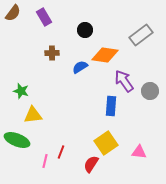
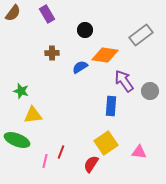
purple rectangle: moved 3 px right, 3 px up
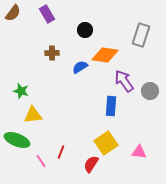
gray rectangle: rotated 35 degrees counterclockwise
pink line: moved 4 px left; rotated 48 degrees counterclockwise
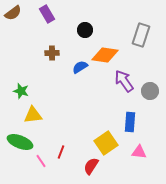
brown semicircle: rotated 18 degrees clockwise
blue rectangle: moved 19 px right, 16 px down
green ellipse: moved 3 px right, 2 px down
red semicircle: moved 2 px down
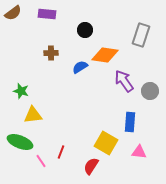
purple rectangle: rotated 54 degrees counterclockwise
brown cross: moved 1 px left
yellow square: rotated 25 degrees counterclockwise
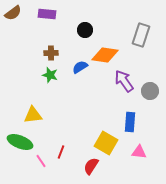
green star: moved 29 px right, 16 px up
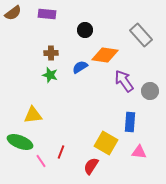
gray rectangle: rotated 60 degrees counterclockwise
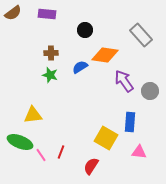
yellow square: moved 5 px up
pink line: moved 6 px up
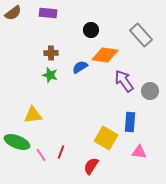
purple rectangle: moved 1 px right, 1 px up
black circle: moved 6 px right
green ellipse: moved 3 px left
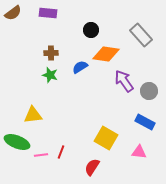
orange diamond: moved 1 px right, 1 px up
gray circle: moved 1 px left
blue rectangle: moved 15 px right; rotated 66 degrees counterclockwise
pink line: rotated 64 degrees counterclockwise
red semicircle: moved 1 px right, 1 px down
